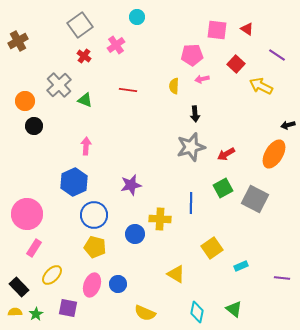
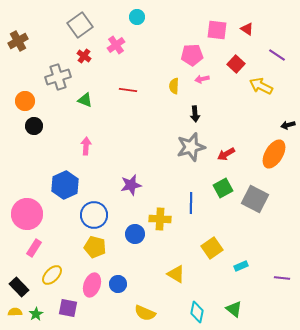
gray cross at (59, 85): moved 1 px left, 8 px up; rotated 25 degrees clockwise
blue hexagon at (74, 182): moved 9 px left, 3 px down
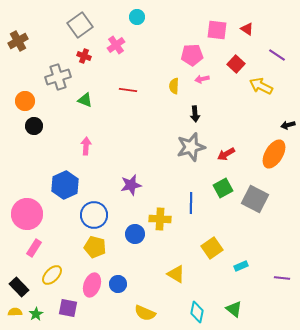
red cross at (84, 56): rotated 16 degrees counterclockwise
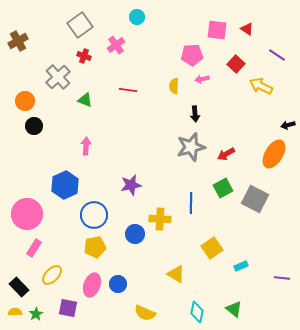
gray cross at (58, 77): rotated 25 degrees counterclockwise
yellow pentagon at (95, 247): rotated 25 degrees counterclockwise
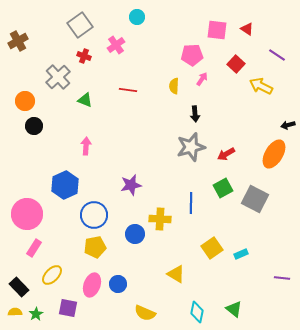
pink arrow at (202, 79): rotated 136 degrees clockwise
cyan rectangle at (241, 266): moved 12 px up
